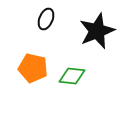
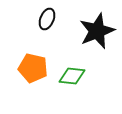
black ellipse: moved 1 px right
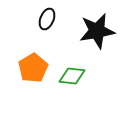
black star: rotated 12 degrees clockwise
orange pentagon: rotated 28 degrees clockwise
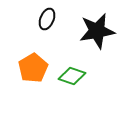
green diamond: rotated 12 degrees clockwise
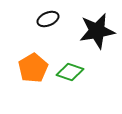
black ellipse: moved 1 px right; rotated 45 degrees clockwise
green diamond: moved 2 px left, 4 px up
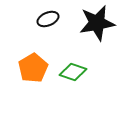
black star: moved 8 px up
green diamond: moved 3 px right
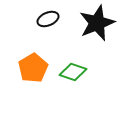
black star: rotated 12 degrees counterclockwise
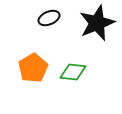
black ellipse: moved 1 px right, 1 px up
green diamond: rotated 12 degrees counterclockwise
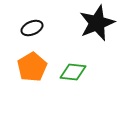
black ellipse: moved 17 px left, 10 px down
orange pentagon: moved 1 px left, 1 px up
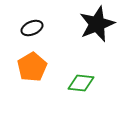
black star: moved 1 px down
green diamond: moved 8 px right, 11 px down
